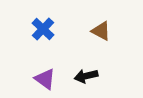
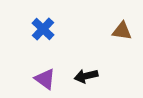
brown triangle: moved 21 px right; rotated 20 degrees counterclockwise
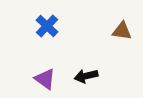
blue cross: moved 4 px right, 3 px up
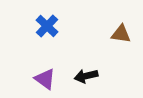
brown triangle: moved 1 px left, 3 px down
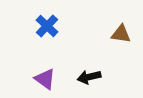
black arrow: moved 3 px right, 1 px down
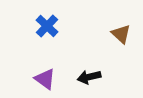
brown triangle: rotated 35 degrees clockwise
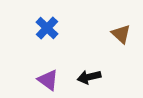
blue cross: moved 2 px down
purple triangle: moved 3 px right, 1 px down
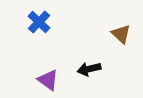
blue cross: moved 8 px left, 6 px up
black arrow: moved 8 px up
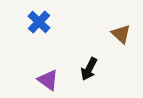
black arrow: rotated 50 degrees counterclockwise
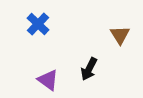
blue cross: moved 1 px left, 2 px down
brown triangle: moved 1 px left, 1 px down; rotated 15 degrees clockwise
